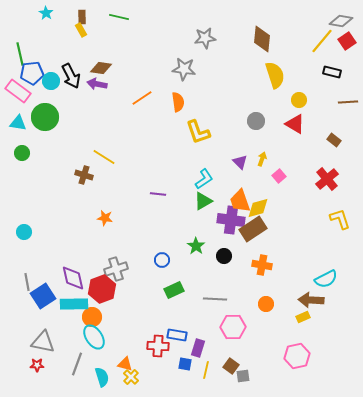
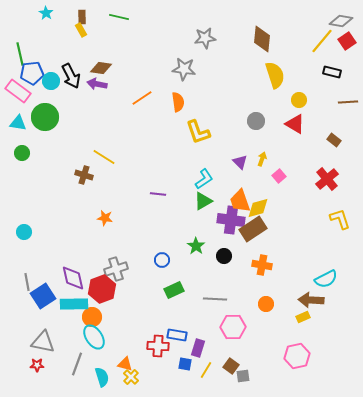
yellow line at (206, 370): rotated 18 degrees clockwise
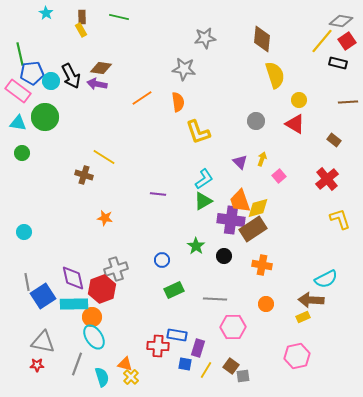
black rectangle at (332, 72): moved 6 px right, 9 px up
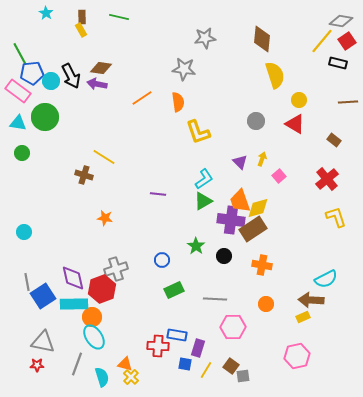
green line at (20, 54): rotated 15 degrees counterclockwise
yellow L-shape at (340, 219): moved 4 px left, 2 px up
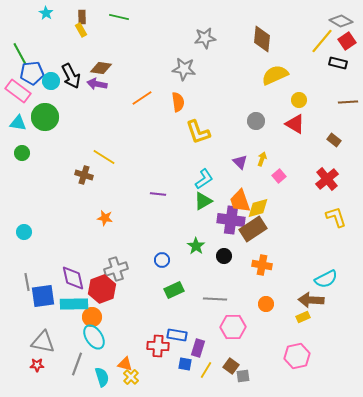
gray diamond at (341, 21): rotated 20 degrees clockwise
yellow semicircle at (275, 75): rotated 96 degrees counterclockwise
blue square at (43, 296): rotated 25 degrees clockwise
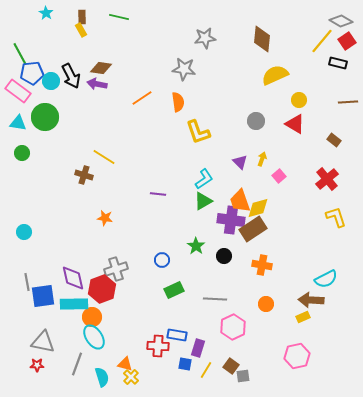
pink hexagon at (233, 327): rotated 25 degrees counterclockwise
